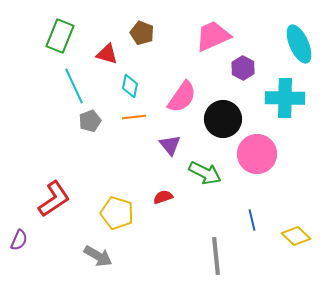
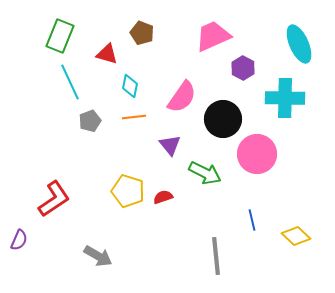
cyan line: moved 4 px left, 4 px up
yellow pentagon: moved 11 px right, 22 px up
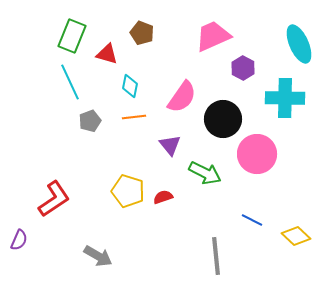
green rectangle: moved 12 px right
blue line: rotated 50 degrees counterclockwise
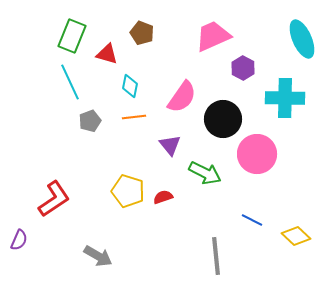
cyan ellipse: moved 3 px right, 5 px up
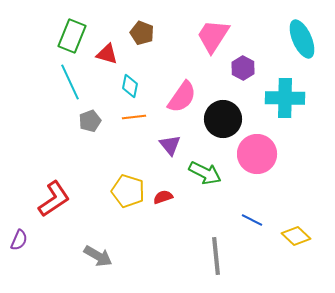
pink trapezoid: rotated 33 degrees counterclockwise
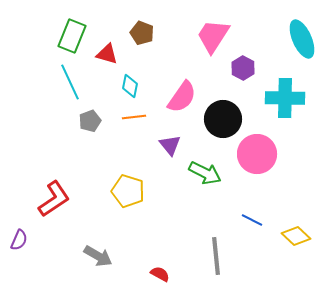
red semicircle: moved 3 px left, 77 px down; rotated 48 degrees clockwise
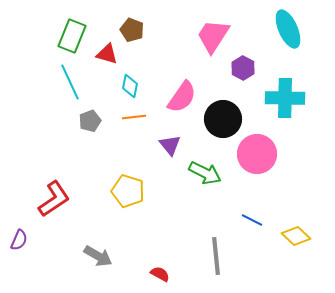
brown pentagon: moved 10 px left, 3 px up
cyan ellipse: moved 14 px left, 10 px up
